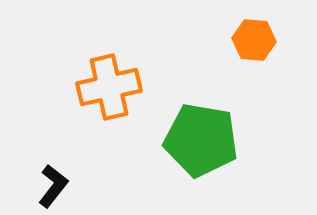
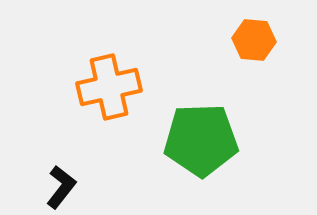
green pentagon: rotated 12 degrees counterclockwise
black L-shape: moved 8 px right, 1 px down
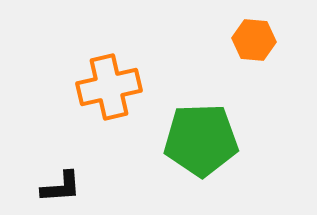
black L-shape: rotated 48 degrees clockwise
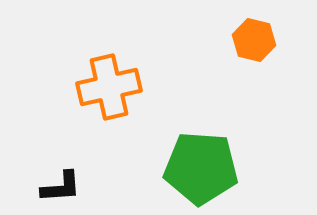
orange hexagon: rotated 9 degrees clockwise
green pentagon: moved 28 px down; rotated 6 degrees clockwise
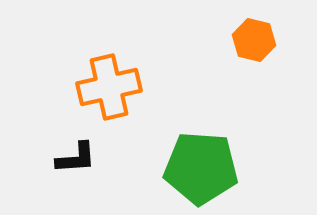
black L-shape: moved 15 px right, 29 px up
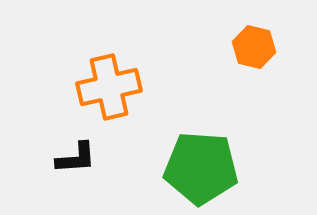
orange hexagon: moved 7 px down
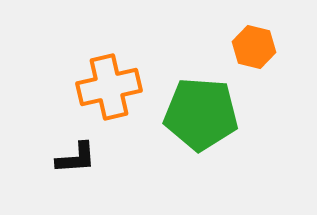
green pentagon: moved 54 px up
